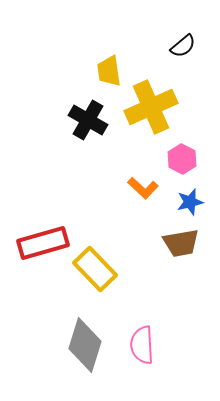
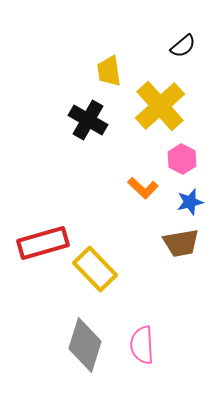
yellow cross: moved 9 px right, 1 px up; rotated 18 degrees counterclockwise
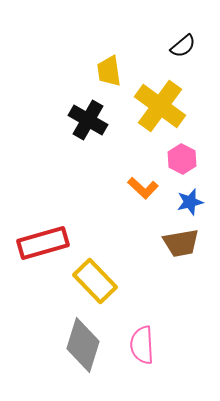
yellow cross: rotated 12 degrees counterclockwise
yellow rectangle: moved 12 px down
gray diamond: moved 2 px left
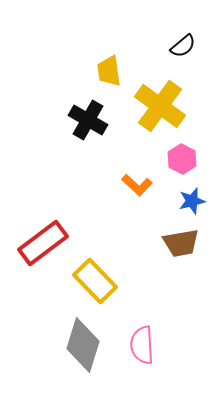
orange L-shape: moved 6 px left, 3 px up
blue star: moved 2 px right, 1 px up
red rectangle: rotated 21 degrees counterclockwise
